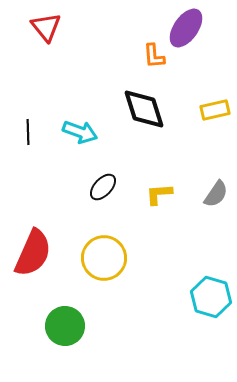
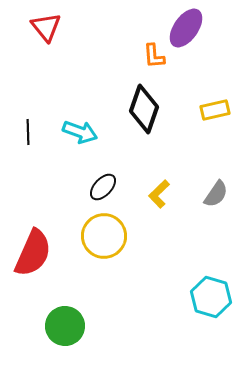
black diamond: rotated 36 degrees clockwise
yellow L-shape: rotated 40 degrees counterclockwise
yellow circle: moved 22 px up
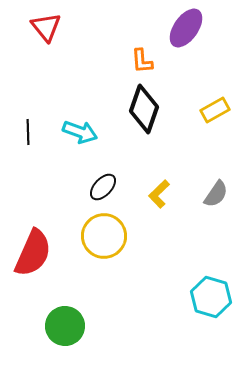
orange L-shape: moved 12 px left, 5 px down
yellow rectangle: rotated 16 degrees counterclockwise
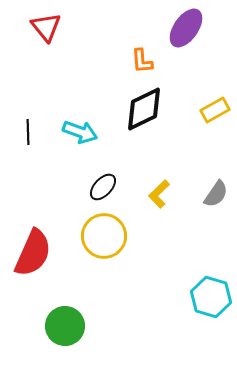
black diamond: rotated 45 degrees clockwise
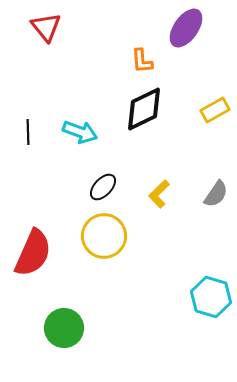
green circle: moved 1 px left, 2 px down
